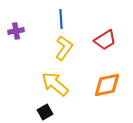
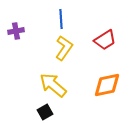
yellow arrow: moved 2 px left, 1 px down
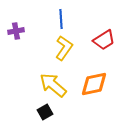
red trapezoid: moved 1 px left
orange diamond: moved 13 px left, 1 px up
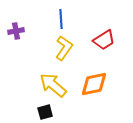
black square: rotated 14 degrees clockwise
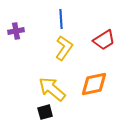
yellow arrow: moved 1 px left, 4 px down
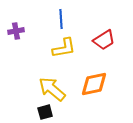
yellow L-shape: rotated 45 degrees clockwise
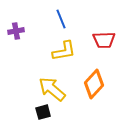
blue line: rotated 18 degrees counterclockwise
red trapezoid: rotated 30 degrees clockwise
yellow L-shape: moved 3 px down
orange diamond: rotated 36 degrees counterclockwise
black square: moved 2 px left
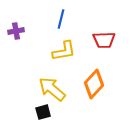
blue line: rotated 36 degrees clockwise
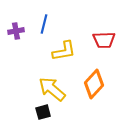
blue line: moved 17 px left, 5 px down
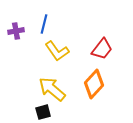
red trapezoid: moved 2 px left, 9 px down; rotated 50 degrees counterclockwise
yellow L-shape: moved 7 px left; rotated 65 degrees clockwise
